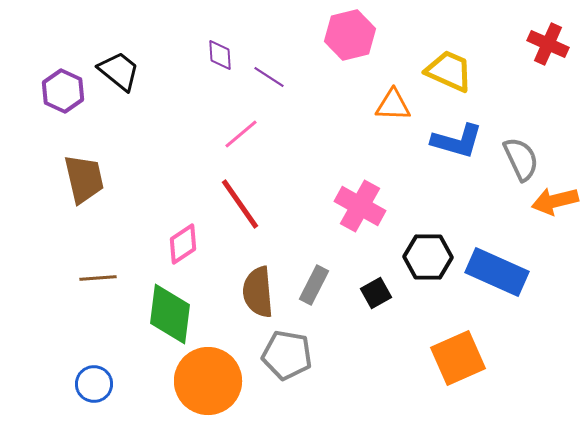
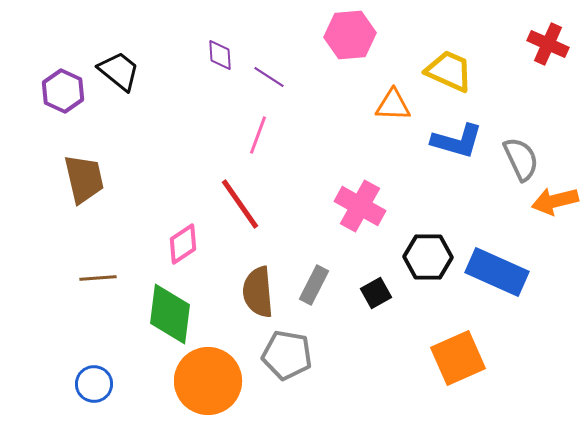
pink hexagon: rotated 9 degrees clockwise
pink line: moved 17 px right, 1 px down; rotated 30 degrees counterclockwise
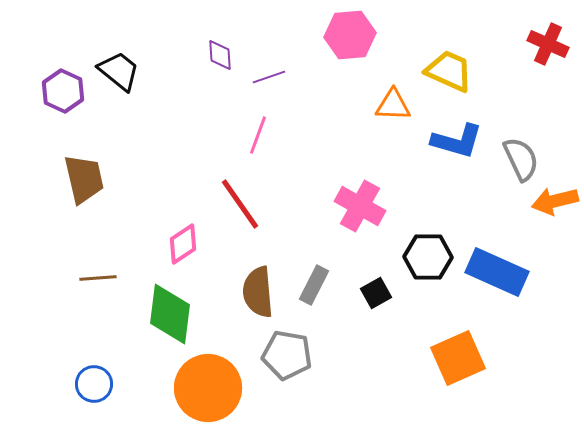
purple line: rotated 52 degrees counterclockwise
orange circle: moved 7 px down
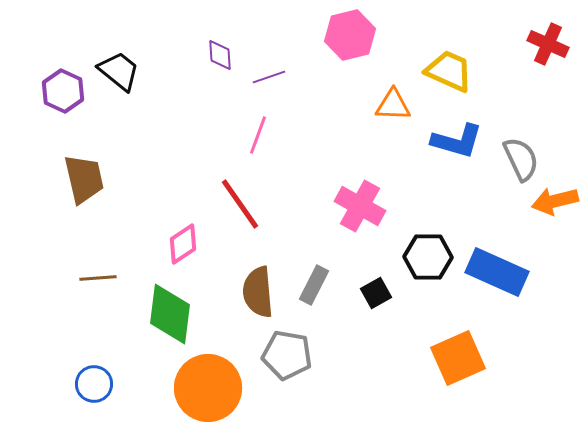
pink hexagon: rotated 9 degrees counterclockwise
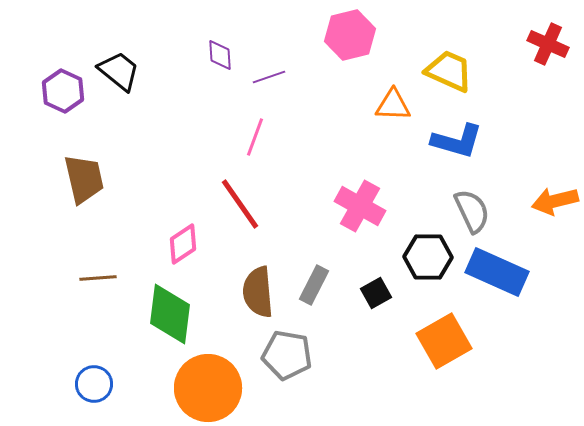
pink line: moved 3 px left, 2 px down
gray semicircle: moved 49 px left, 52 px down
orange square: moved 14 px left, 17 px up; rotated 6 degrees counterclockwise
